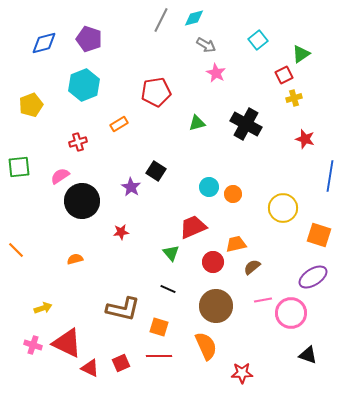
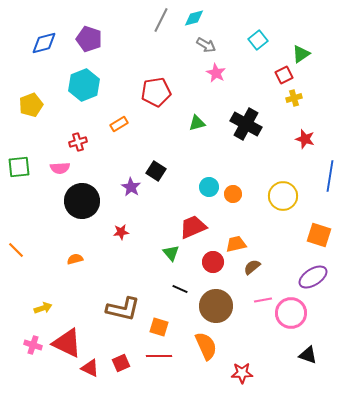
pink semicircle at (60, 176): moved 8 px up; rotated 150 degrees counterclockwise
yellow circle at (283, 208): moved 12 px up
black line at (168, 289): moved 12 px right
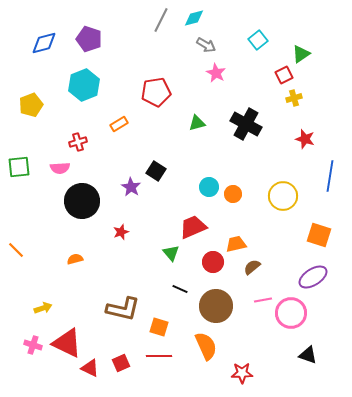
red star at (121, 232): rotated 14 degrees counterclockwise
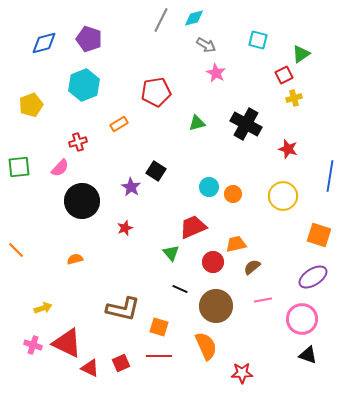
cyan square at (258, 40): rotated 36 degrees counterclockwise
red star at (305, 139): moved 17 px left, 10 px down
pink semicircle at (60, 168): rotated 42 degrees counterclockwise
red star at (121, 232): moved 4 px right, 4 px up
pink circle at (291, 313): moved 11 px right, 6 px down
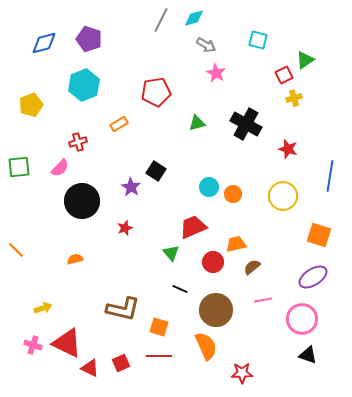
green triangle at (301, 54): moved 4 px right, 6 px down
brown circle at (216, 306): moved 4 px down
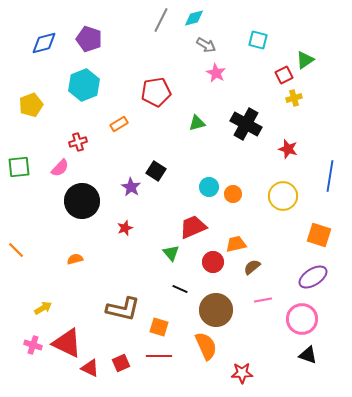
yellow arrow at (43, 308): rotated 12 degrees counterclockwise
